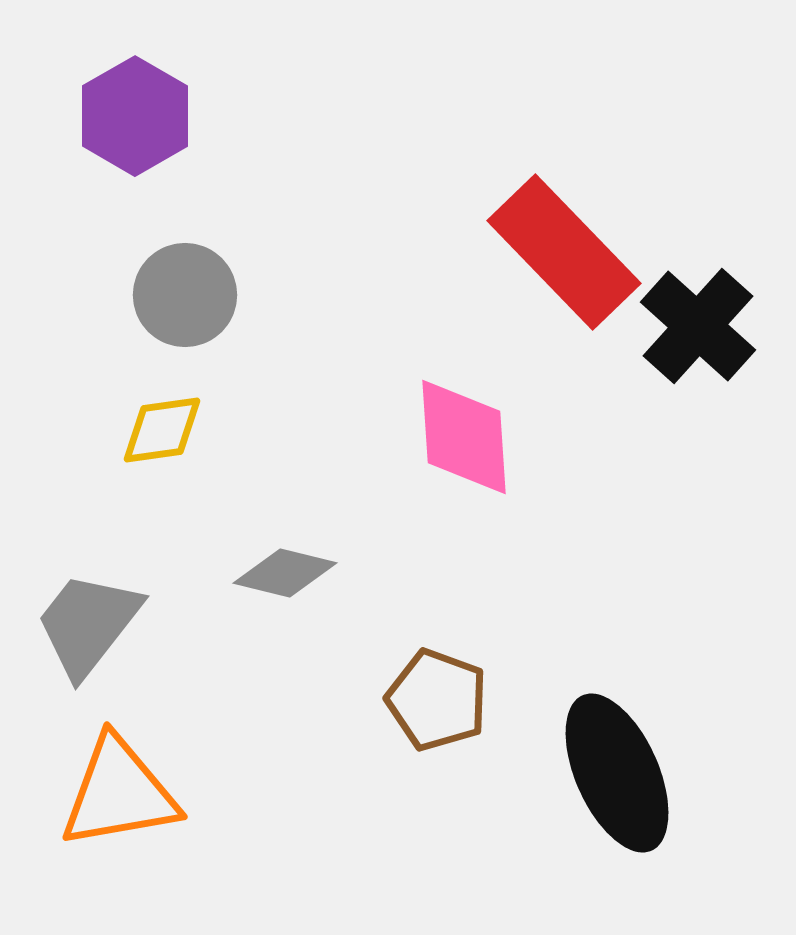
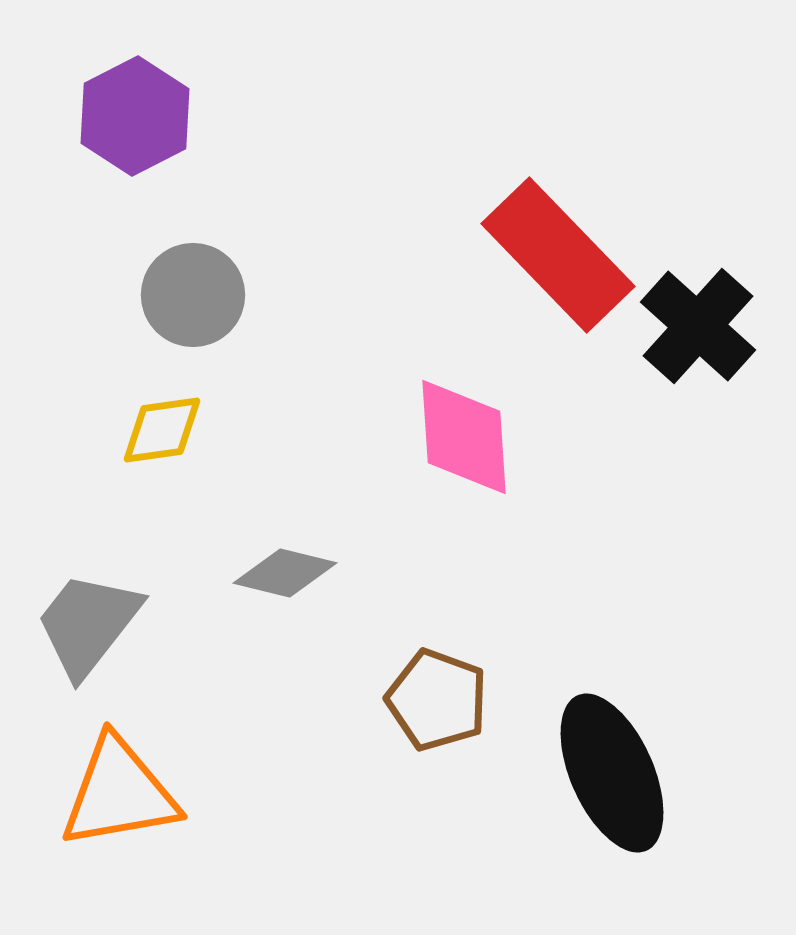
purple hexagon: rotated 3 degrees clockwise
red rectangle: moved 6 px left, 3 px down
gray circle: moved 8 px right
black ellipse: moved 5 px left
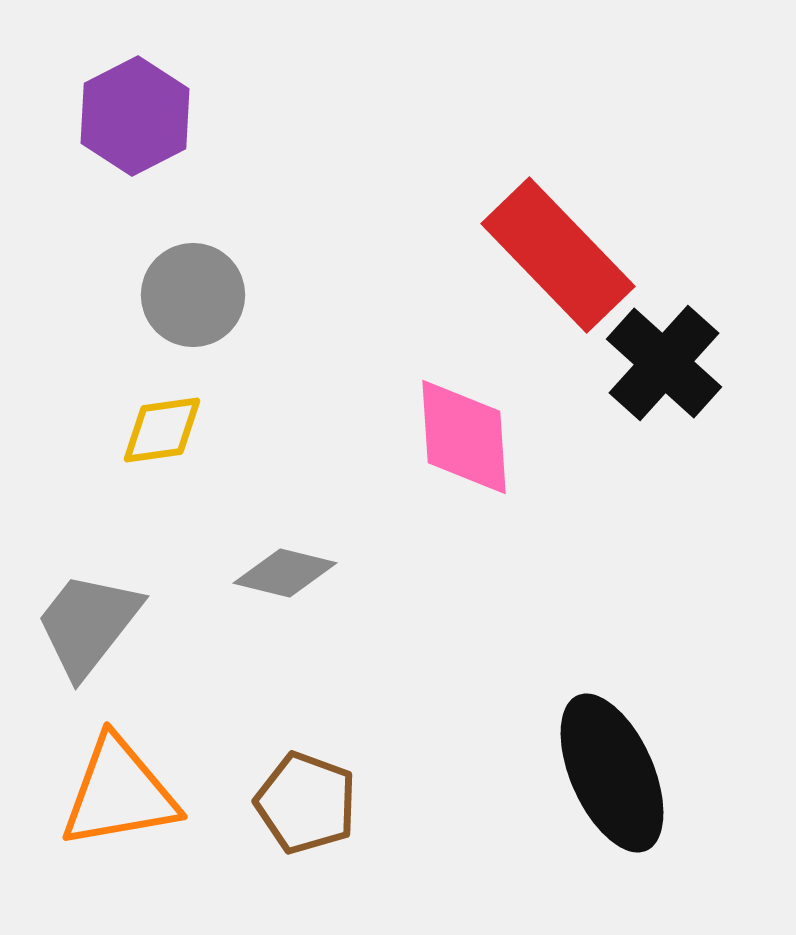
black cross: moved 34 px left, 37 px down
brown pentagon: moved 131 px left, 103 px down
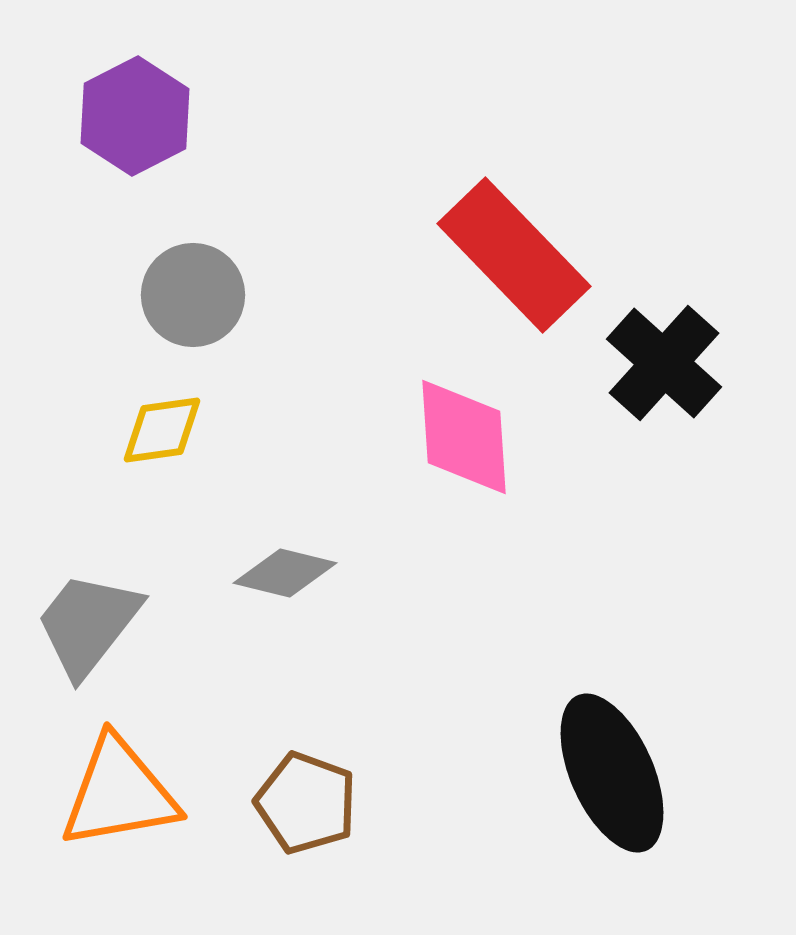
red rectangle: moved 44 px left
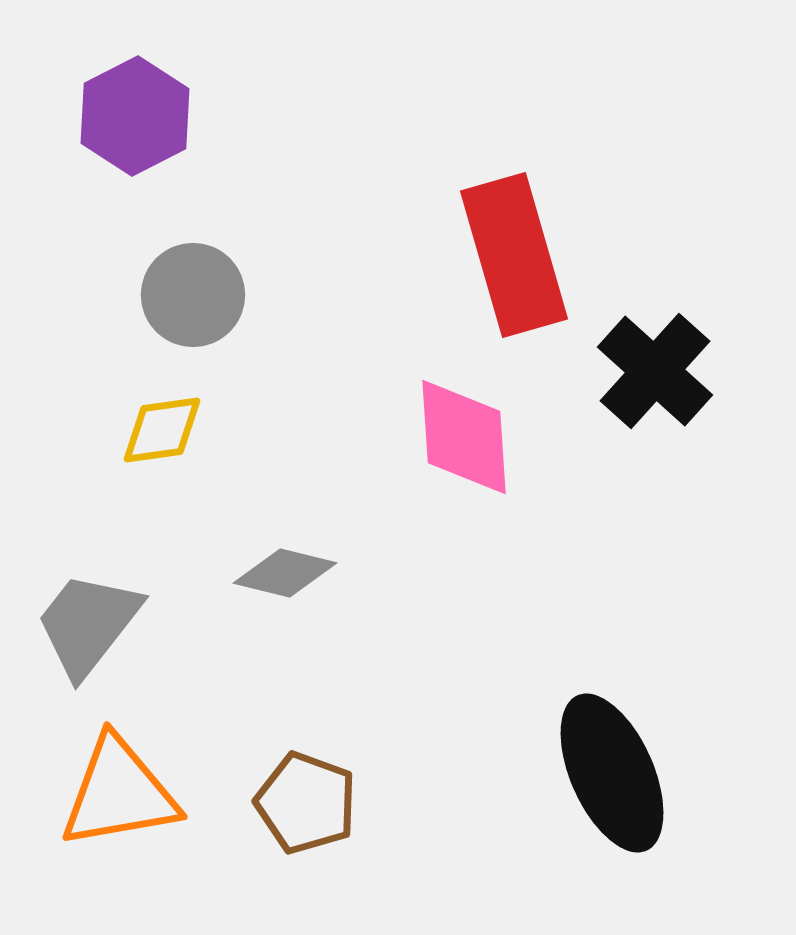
red rectangle: rotated 28 degrees clockwise
black cross: moved 9 px left, 8 px down
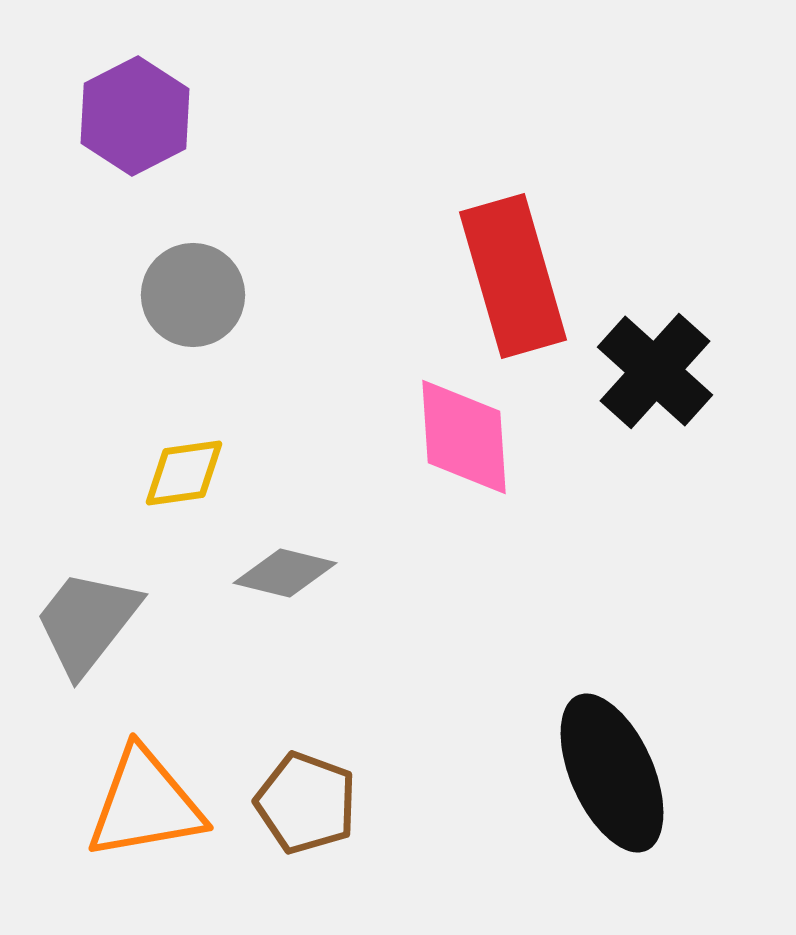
red rectangle: moved 1 px left, 21 px down
yellow diamond: moved 22 px right, 43 px down
gray trapezoid: moved 1 px left, 2 px up
orange triangle: moved 26 px right, 11 px down
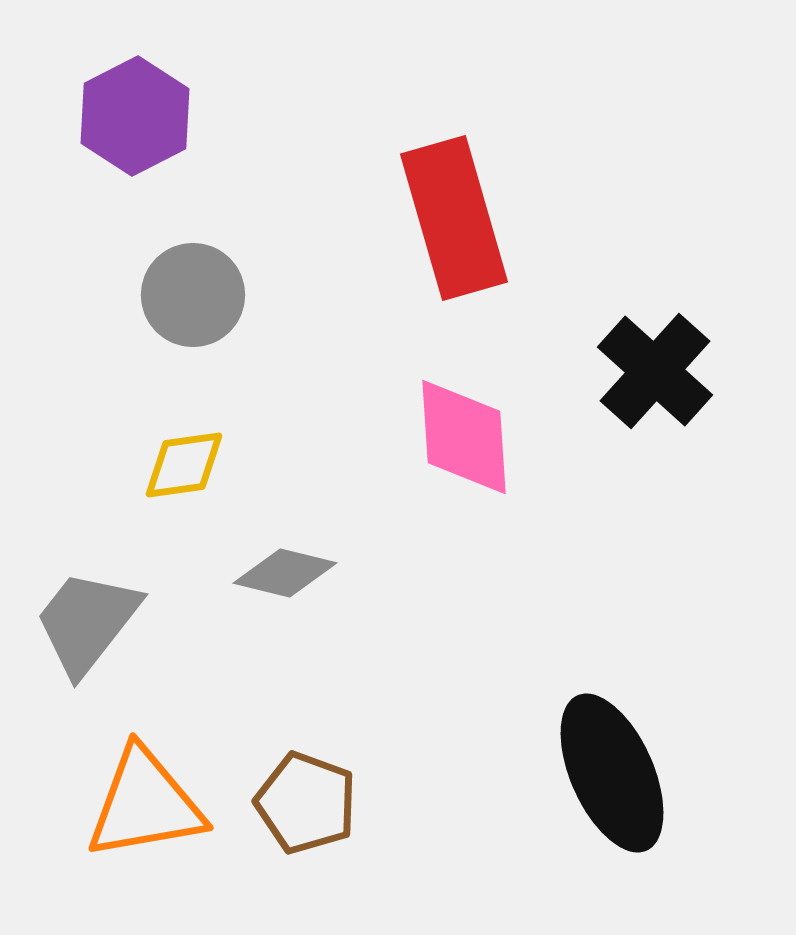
red rectangle: moved 59 px left, 58 px up
yellow diamond: moved 8 px up
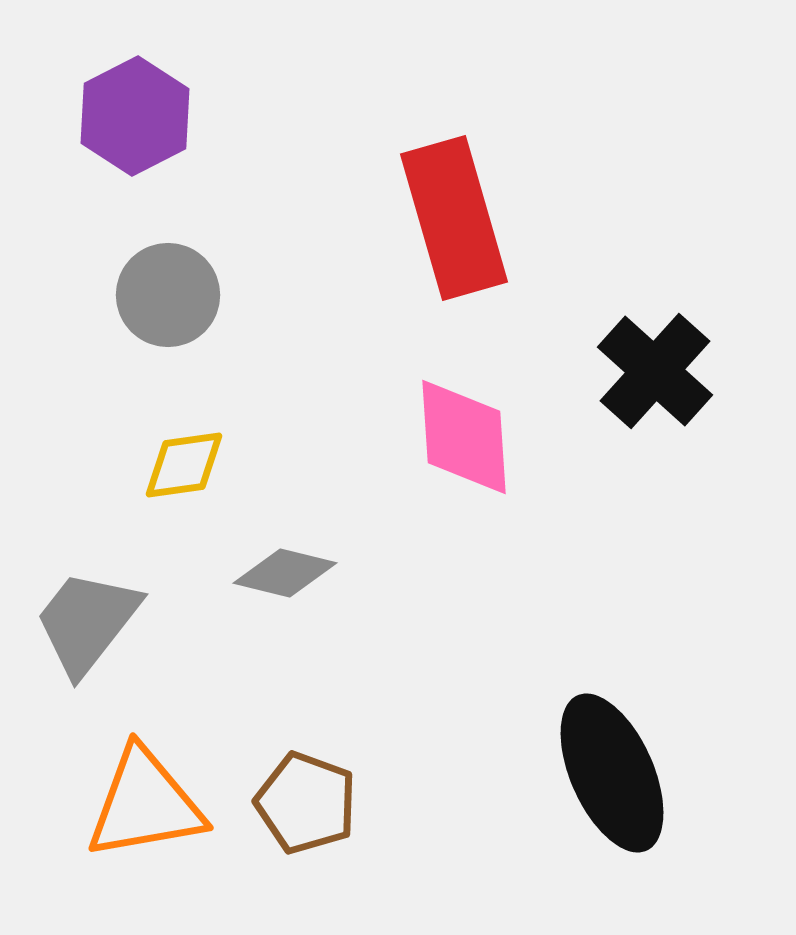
gray circle: moved 25 px left
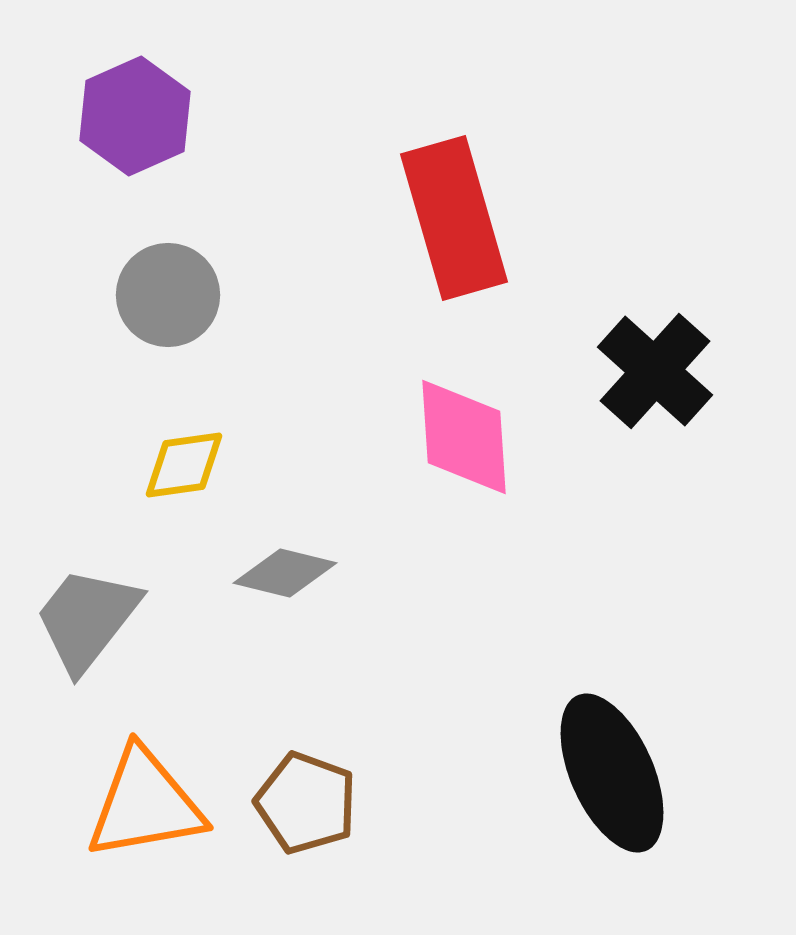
purple hexagon: rotated 3 degrees clockwise
gray trapezoid: moved 3 px up
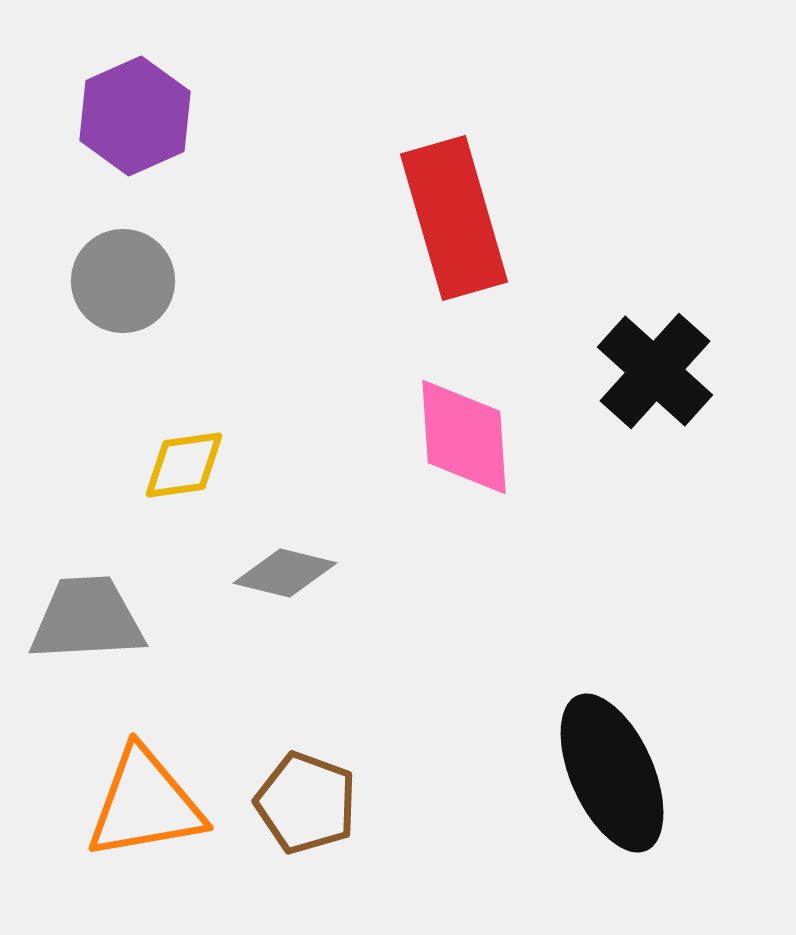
gray circle: moved 45 px left, 14 px up
gray trapezoid: rotated 49 degrees clockwise
